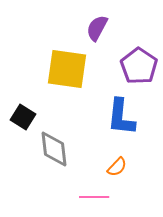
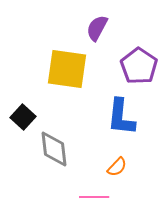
black square: rotated 10 degrees clockwise
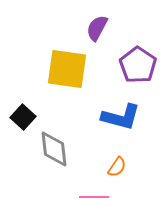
purple pentagon: moved 1 px left, 1 px up
blue L-shape: rotated 81 degrees counterclockwise
orange semicircle: rotated 10 degrees counterclockwise
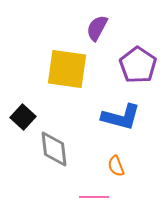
orange semicircle: moved 1 px left, 1 px up; rotated 125 degrees clockwise
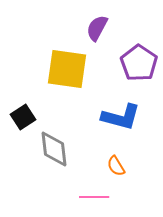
purple pentagon: moved 1 px right, 2 px up
black square: rotated 15 degrees clockwise
orange semicircle: rotated 10 degrees counterclockwise
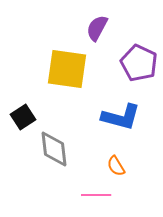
purple pentagon: rotated 9 degrees counterclockwise
pink line: moved 2 px right, 2 px up
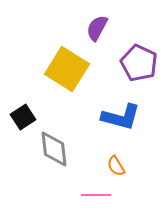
yellow square: rotated 24 degrees clockwise
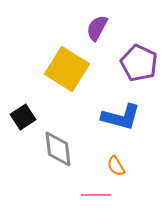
gray diamond: moved 4 px right
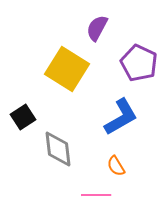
blue L-shape: rotated 45 degrees counterclockwise
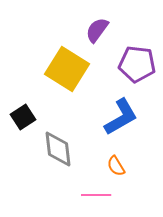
purple semicircle: moved 2 px down; rotated 8 degrees clockwise
purple pentagon: moved 2 px left, 1 px down; rotated 18 degrees counterclockwise
